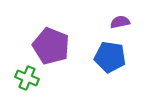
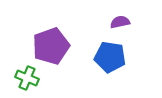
purple pentagon: rotated 30 degrees clockwise
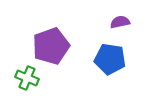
blue pentagon: moved 2 px down
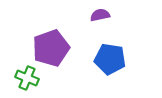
purple semicircle: moved 20 px left, 7 px up
purple pentagon: moved 2 px down
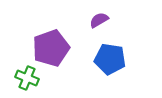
purple semicircle: moved 1 px left, 5 px down; rotated 18 degrees counterclockwise
